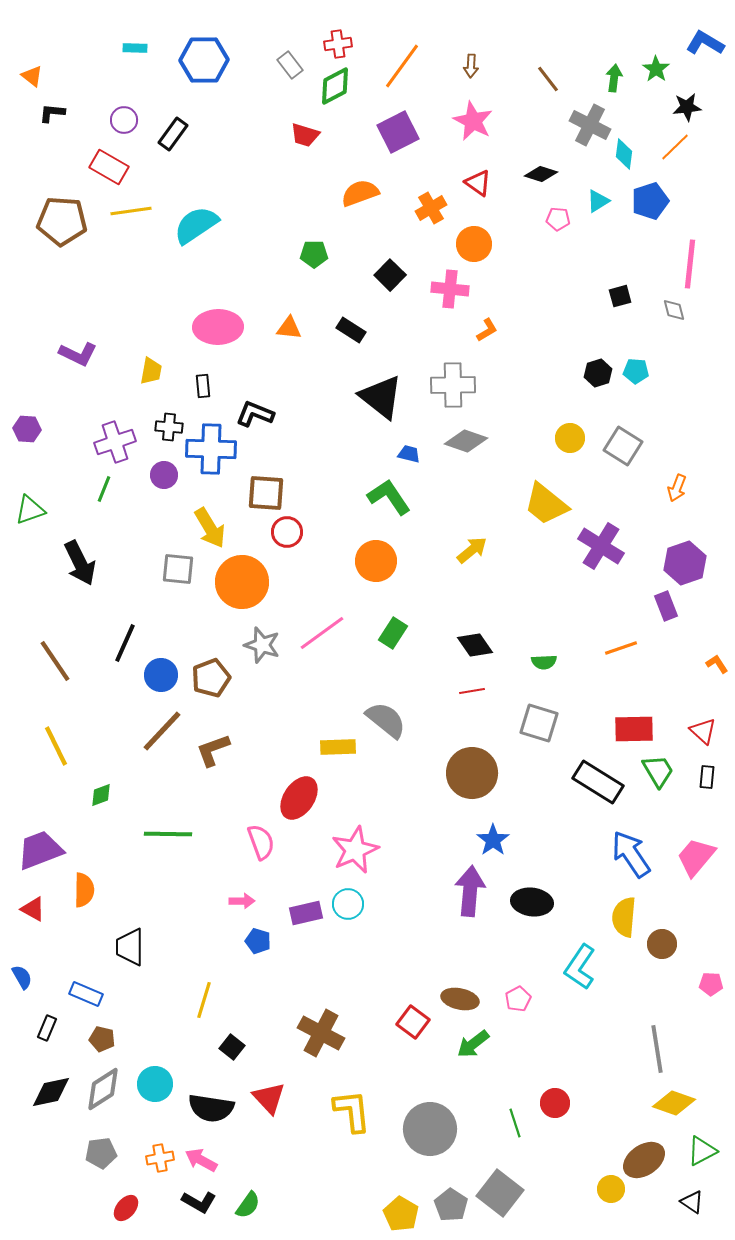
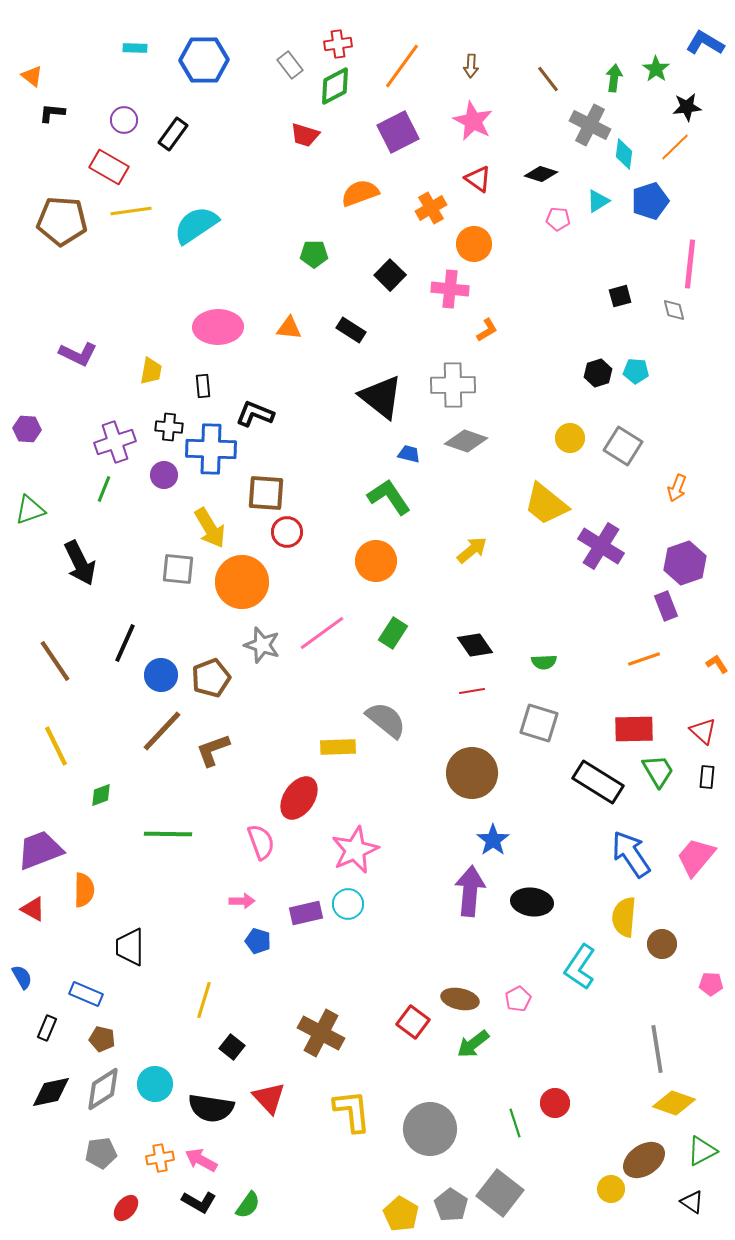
red triangle at (478, 183): moved 4 px up
orange line at (621, 648): moved 23 px right, 11 px down
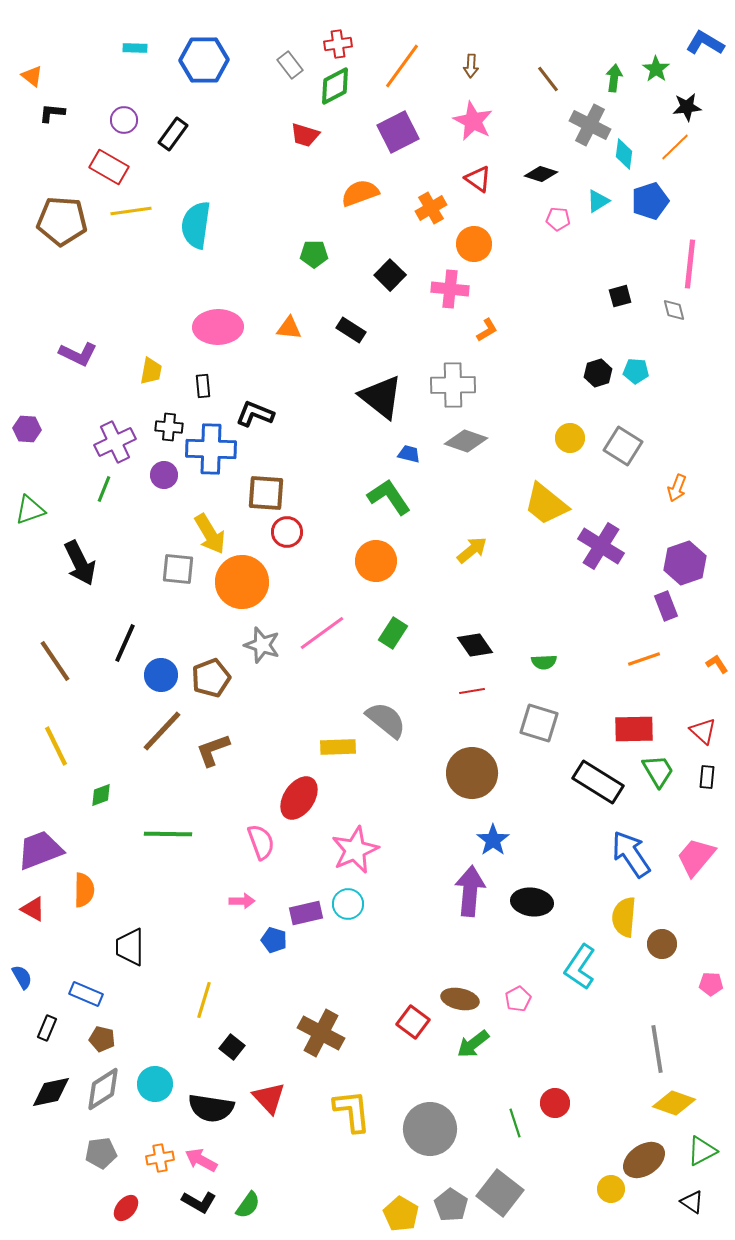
cyan semicircle at (196, 225): rotated 48 degrees counterclockwise
purple cross at (115, 442): rotated 6 degrees counterclockwise
yellow arrow at (210, 528): moved 6 px down
blue pentagon at (258, 941): moved 16 px right, 1 px up
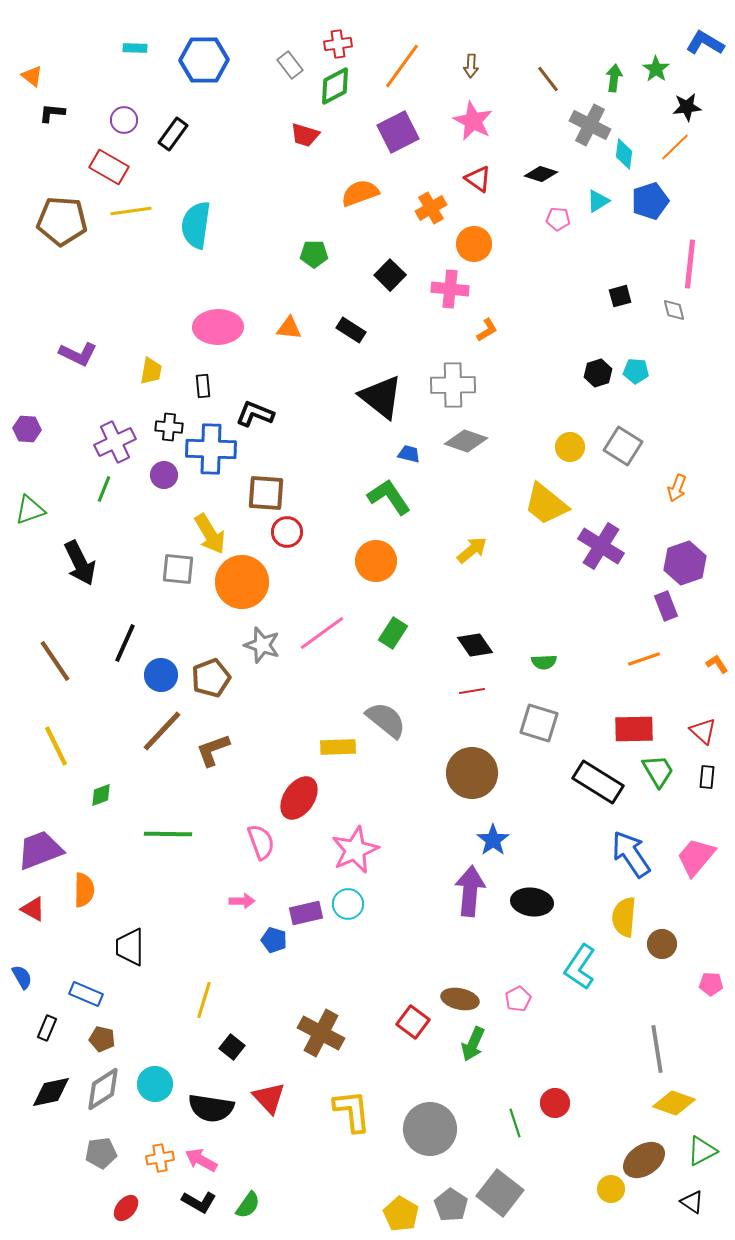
yellow circle at (570, 438): moved 9 px down
green arrow at (473, 1044): rotated 28 degrees counterclockwise
